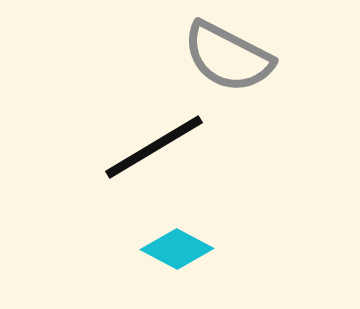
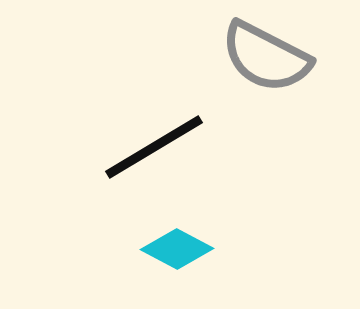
gray semicircle: moved 38 px right
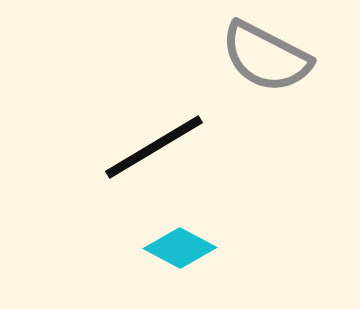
cyan diamond: moved 3 px right, 1 px up
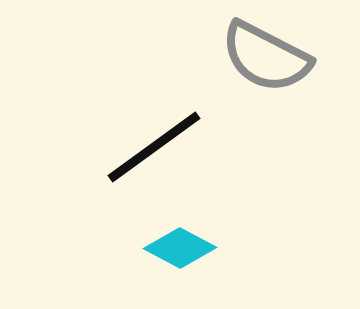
black line: rotated 5 degrees counterclockwise
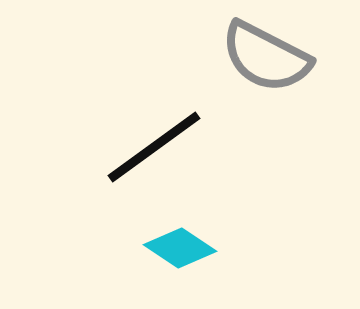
cyan diamond: rotated 6 degrees clockwise
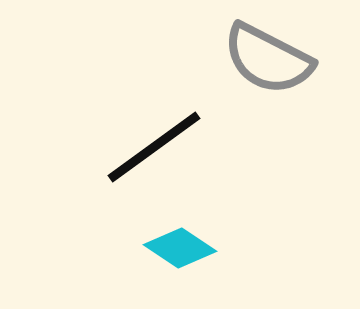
gray semicircle: moved 2 px right, 2 px down
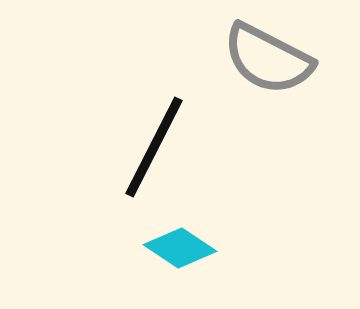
black line: rotated 27 degrees counterclockwise
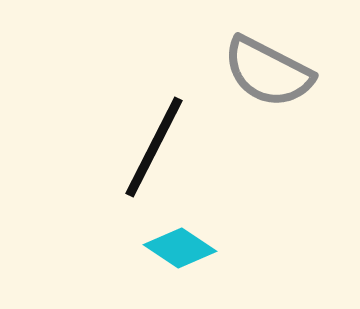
gray semicircle: moved 13 px down
